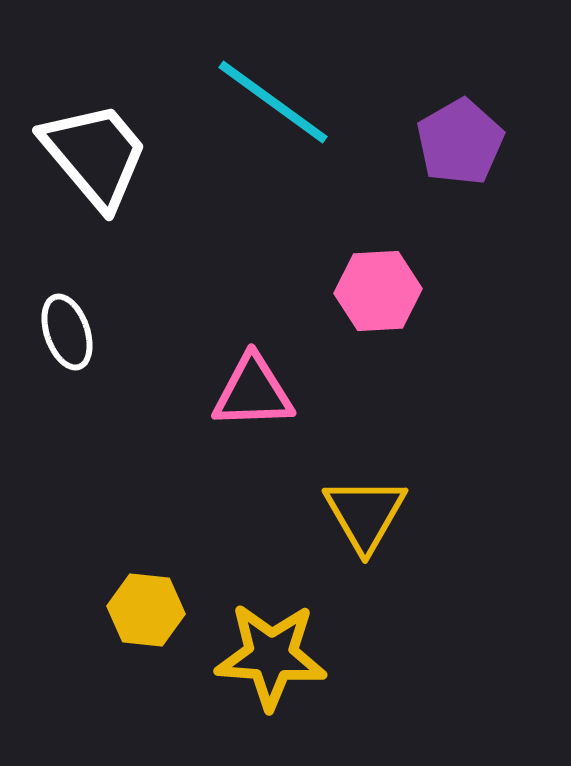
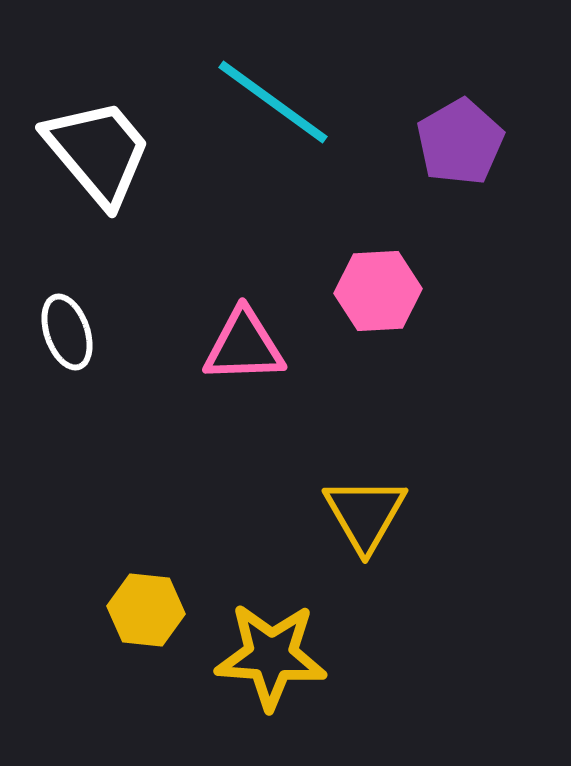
white trapezoid: moved 3 px right, 3 px up
pink triangle: moved 9 px left, 46 px up
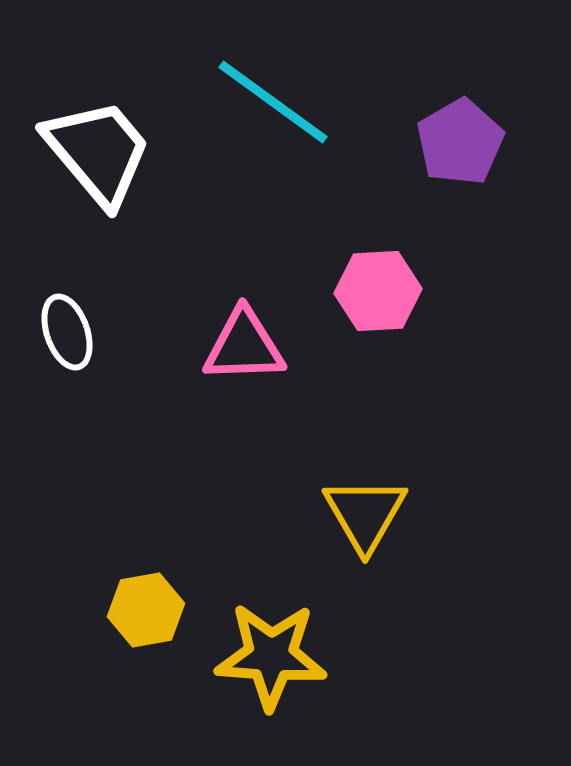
yellow hexagon: rotated 16 degrees counterclockwise
